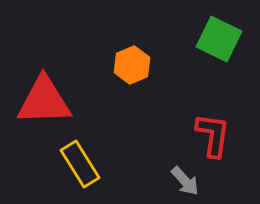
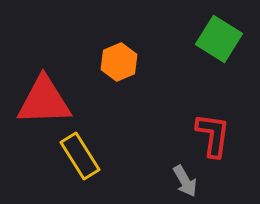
green square: rotated 6 degrees clockwise
orange hexagon: moved 13 px left, 3 px up
yellow rectangle: moved 8 px up
gray arrow: rotated 12 degrees clockwise
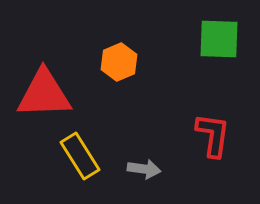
green square: rotated 30 degrees counterclockwise
red triangle: moved 7 px up
gray arrow: moved 41 px left, 12 px up; rotated 52 degrees counterclockwise
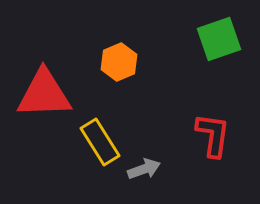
green square: rotated 21 degrees counterclockwise
yellow rectangle: moved 20 px right, 14 px up
gray arrow: rotated 28 degrees counterclockwise
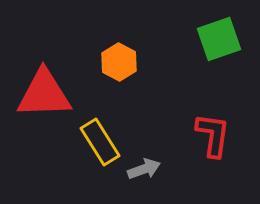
orange hexagon: rotated 9 degrees counterclockwise
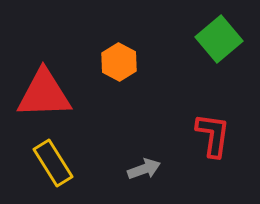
green square: rotated 21 degrees counterclockwise
yellow rectangle: moved 47 px left, 21 px down
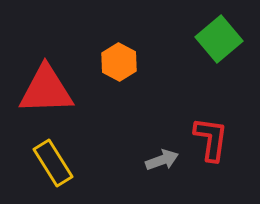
red triangle: moved 2 px right, 4 px up
red L-shape: moved 2 px left, 4 px down
gray arrow: moved 18 px right, 9 px up
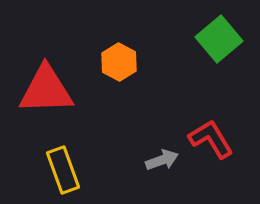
red L-shape: rotated 39 degrees counterclockwise
yellow rectangle: moved 10 px right, 7 px down; rotated 12 degrees clockwise
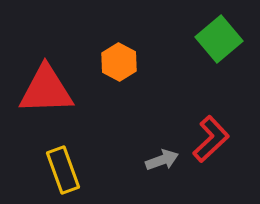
red L-shape: rotated 78 degrees clockwise
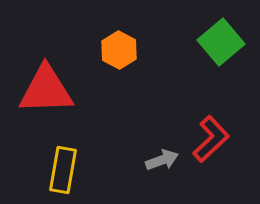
green square: moved 2 px right, 3 px down
orange hexagon: moved 12 px up
yellow rectangle: rotated 30 degrees clockwise
